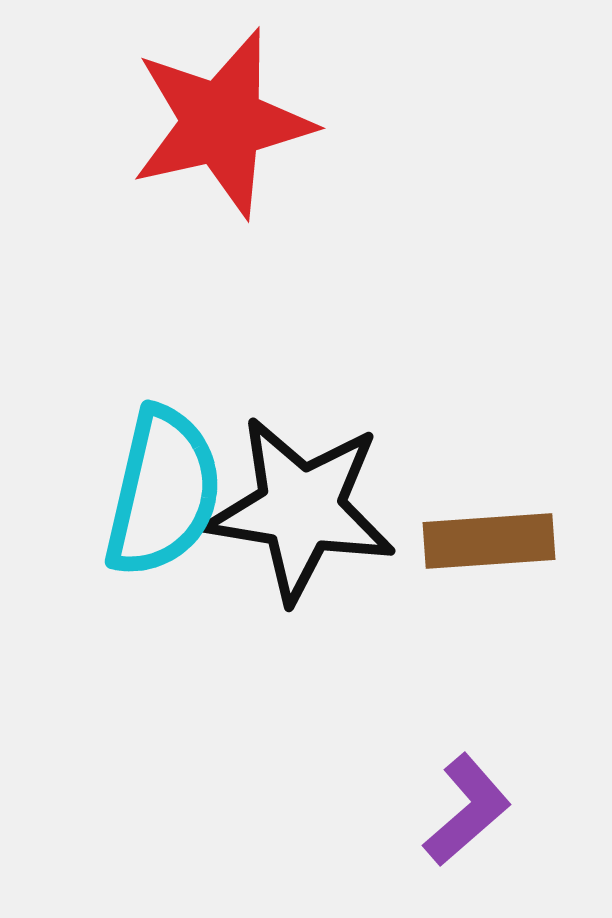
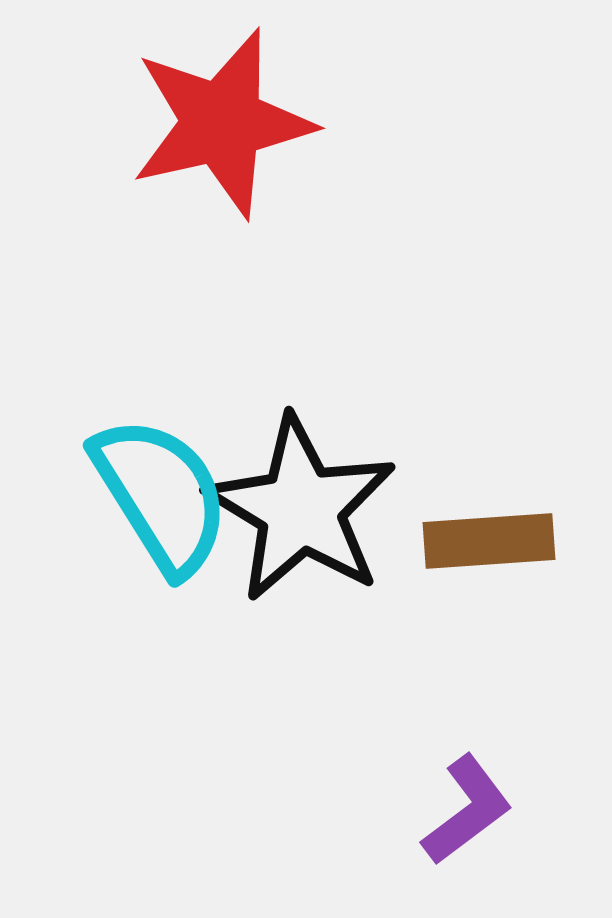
cyan semicircle: moved 2 px left, 3 px down; rotated 45 degrees counterclockwise
black star: rotated 22 degrees clockwise
purple L-shape: rotated 4 degrees clockwise
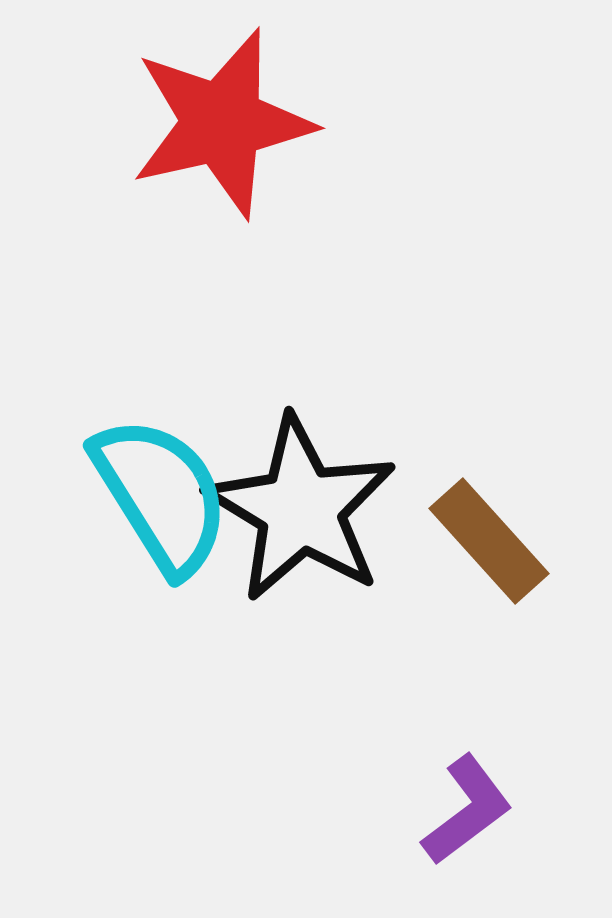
brown rectangle: rotated 52 degrees clockwise
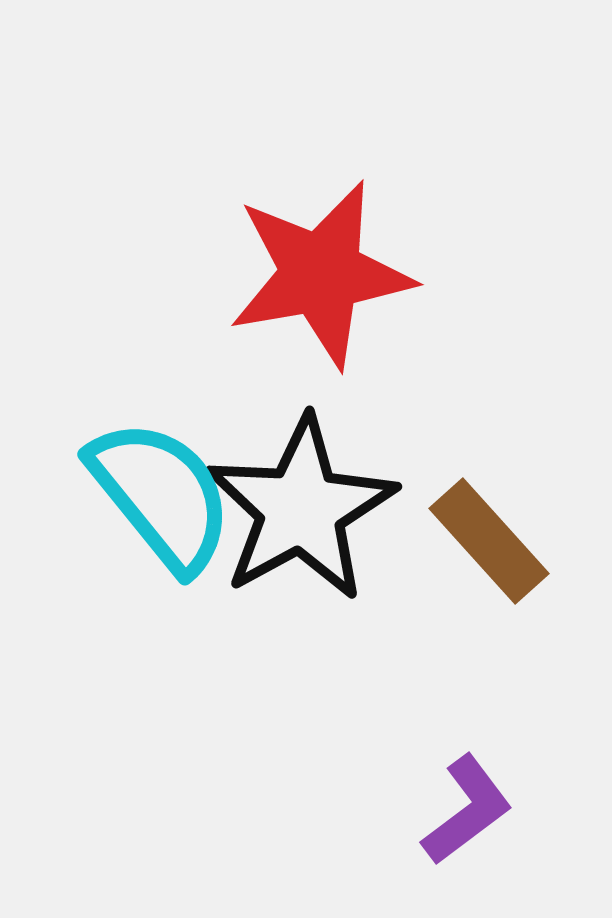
red star: moved 99 px right, 151 px down; rotated 3 degrees clockwise
cyan semicircle: rotated 7 degrees counterclockwise
black star: rotated 12 degrees clockwise
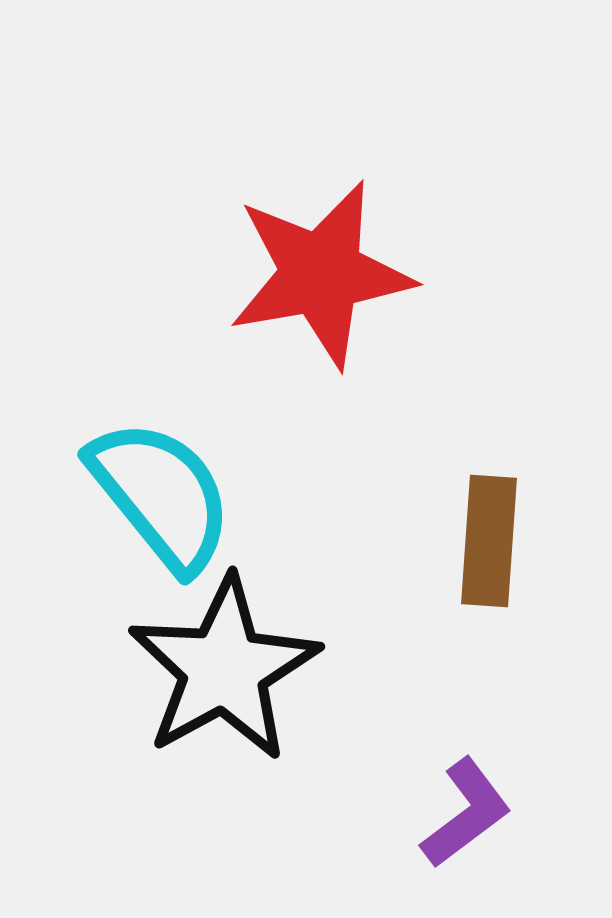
black star: moved 77 px left, 160 px down
brown rectangle: rotated 46 degrees clockwise
purple L-shape: moved 1 px left, 3 px down
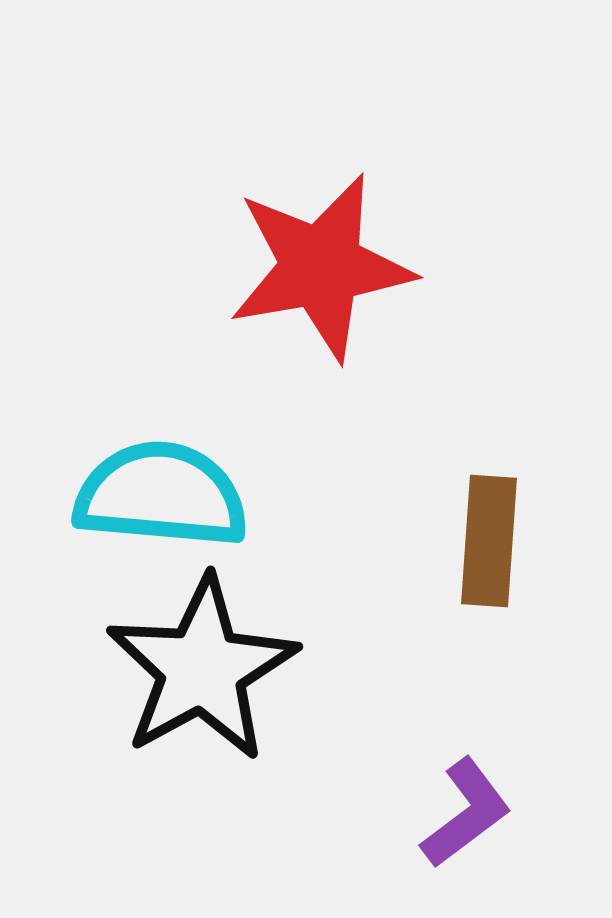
red star: moved 7 px up
cyan semicircle: rotated 46 degrees counterclockwise
black star: moved 22 px left
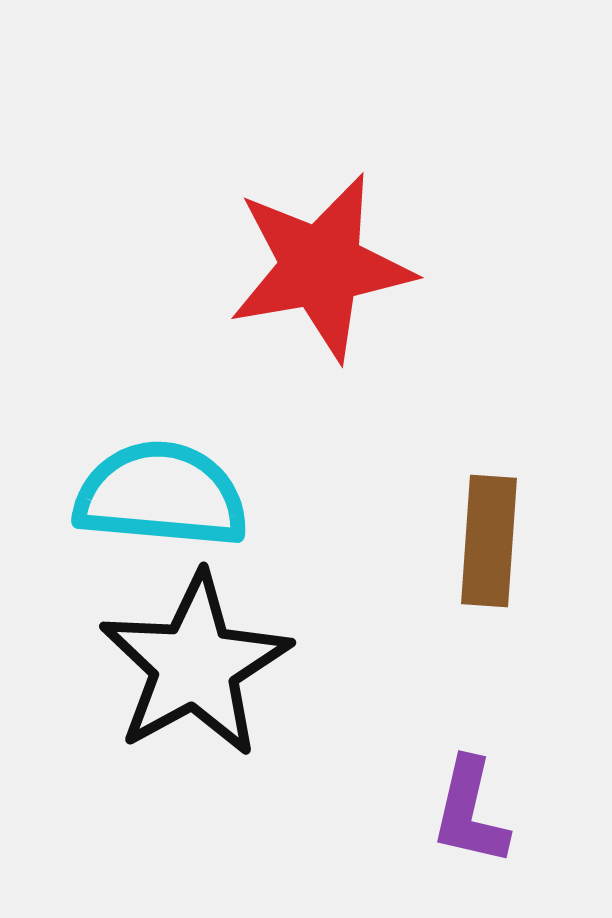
black star: moved 7 px left, 4 px up
purple L-shape: moved 4 px right, 1 px up; rotated 140 degrees clockwise
